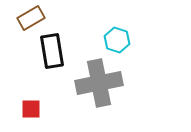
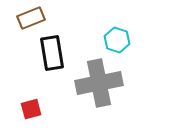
brown rectangle: rotated 8 degrees clockwise
black rectangle: moved 2 px down
red square: rotated 15 degrees counterclockwise
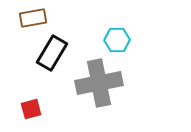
brown rectangle: moved 2 px right; rotated 12 degrees clockwise
cyan hexagon: rotated 20 degrees counterclockwise
black rectangle: rotated 40 degrees clockwise
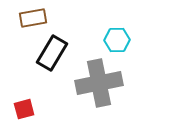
red square: moved 7 px left
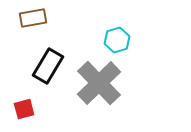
cyan hexagon: rotated 15 degrees counterclockwise
black rectangle: moved 4 px left, 13 px down
gray cross: rotated 33 degrees counterclockwise
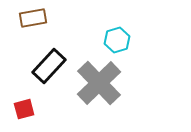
black rectangle: moved 1 px right; rotated 12 degrees clockwise
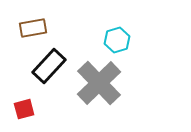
brown rectangle: moved 10 px down
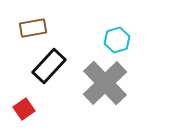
gray cross: moved 6 px right
red square: rotated 20 degrees counterclockwise
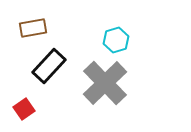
cyan hexagon: moved 1 px left
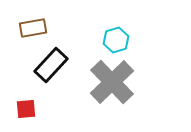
black rectangle: moved 2 px right, 1 px up
gray cross: moved 7 px right, 1 px up
red square: moved 2 px right; rotated 30 degrees clockwise
